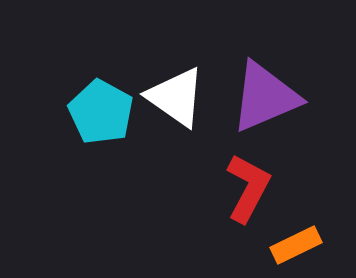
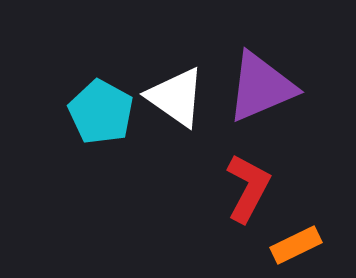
purple triangle: moved 4 px left, 10 px up
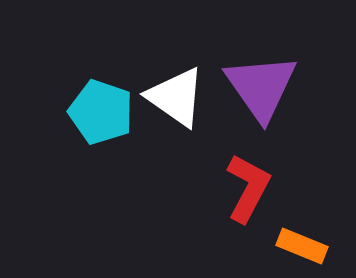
purple triangle: rotated 42 degrees counterclockwise
cyan pentagon: rotated 10 degrees counterclockwise
orange rectangle: moved 6 px right, 1 px down; rotated 48 degrees clockwise
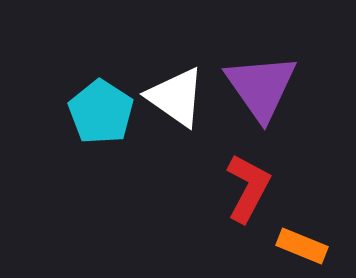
cyan pentagon: rotated 14 degrees clockwise
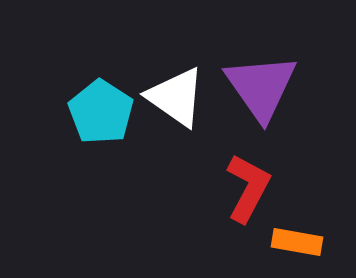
orange rectangle: moved 5 px left, 4 px up; rotated 12 degrees counterclockwise
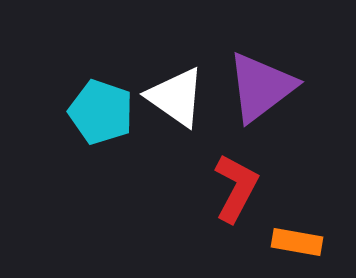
purple triangle: rotated 28 degrees clockwise
cyan pentagon: rotated 14 degrees counterclockwise
red L-shape: moved 12 px left
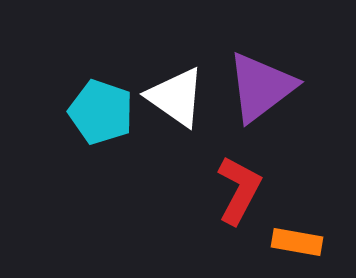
red L-shape: moved 3 px right, 2 px down
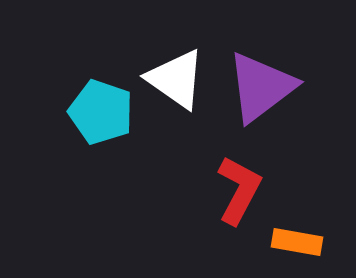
white triangle: moved 18 px up
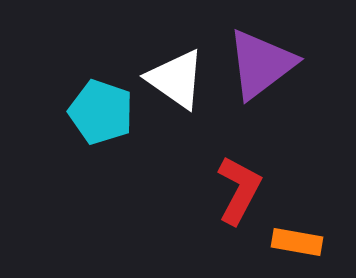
purple triangle: moved 23 px up
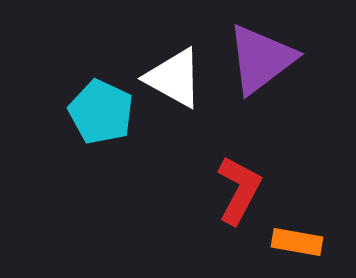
purple triangle: moved 5 px up
white triangle: moved 2 px left, 1 px up; rotated 6 degrees counterclockwise
cyan pentagon: rotated 6 degrees clockwise
